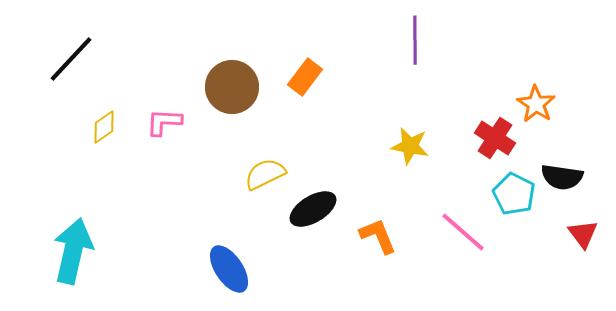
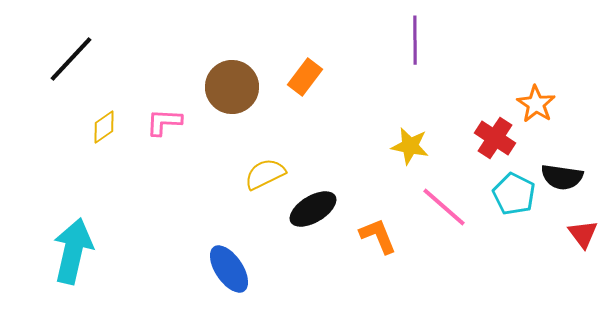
pink line: moved 19 px left, 25 px up
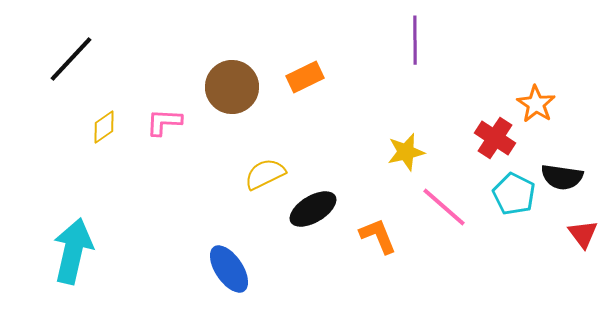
orange rectangle: rotated 27 degrees clockwise
yellow star: moved 4 px left, 6 px down; rotated 24 degrees counterclockwise
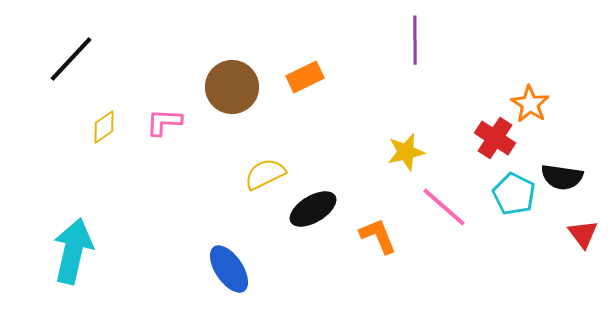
orange star: moved 6 px left
